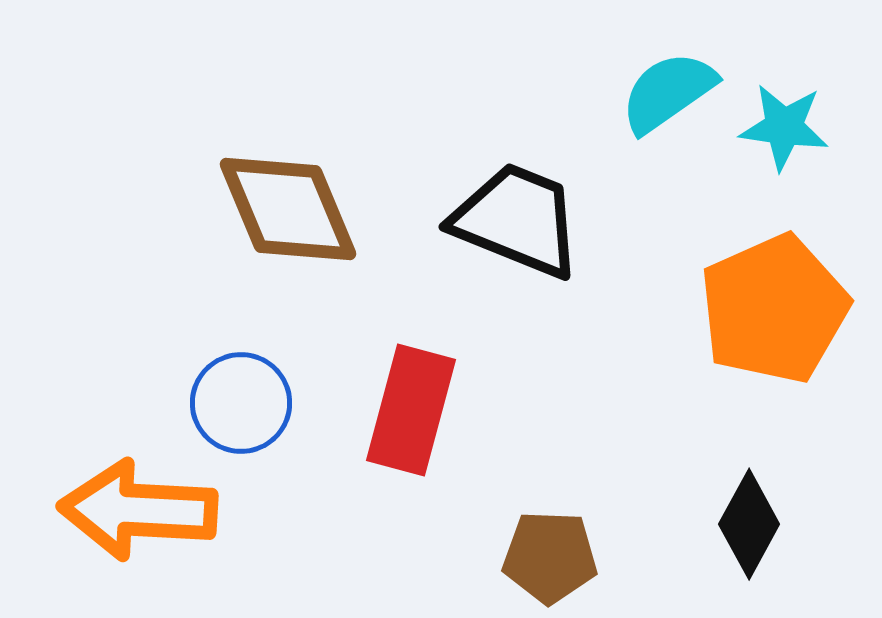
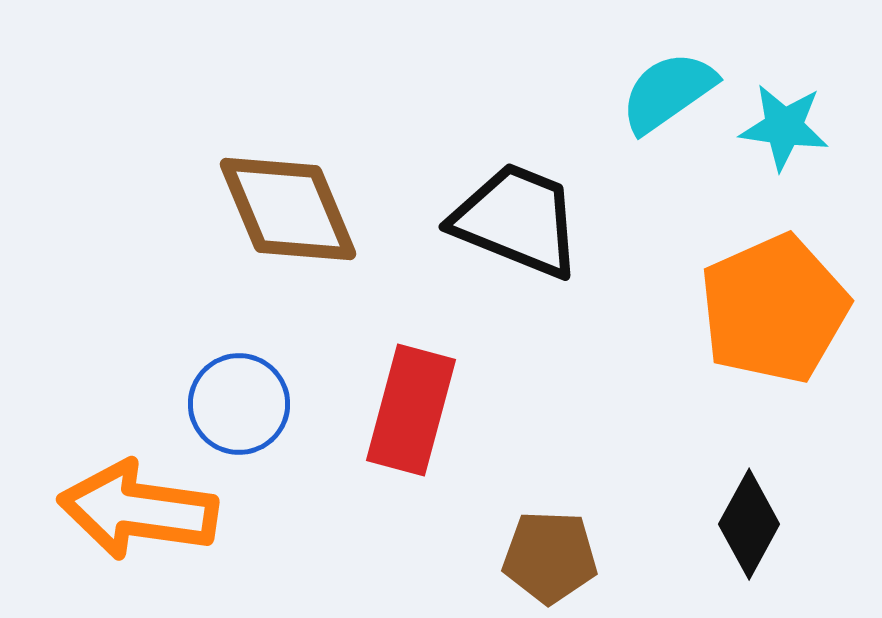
blue circle: moved 2 px left, 1 px down
orange arrow: rotated 5 degrees clockwise
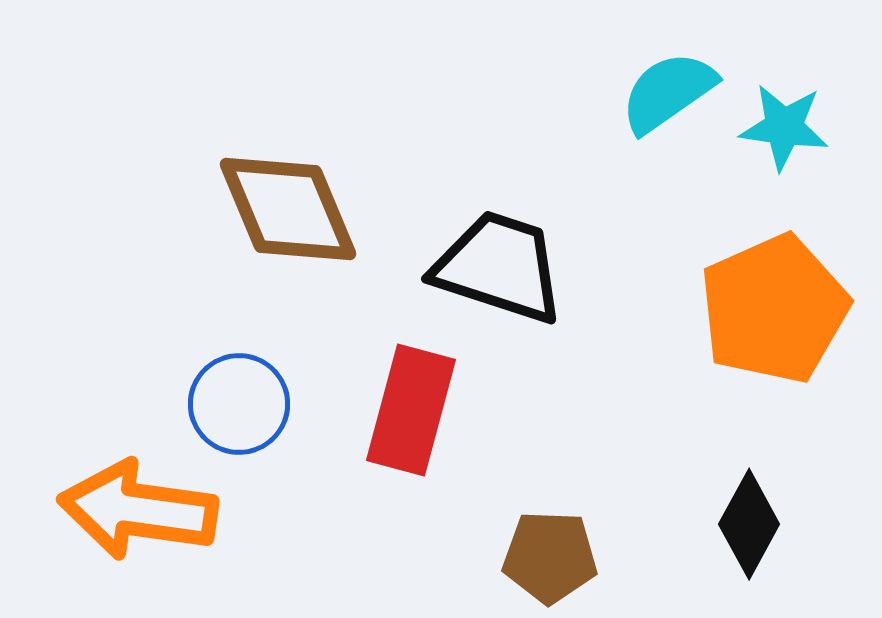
black trapezoid: moved 18 px left, 47 px down; rotated 4 degrees counterclockwise
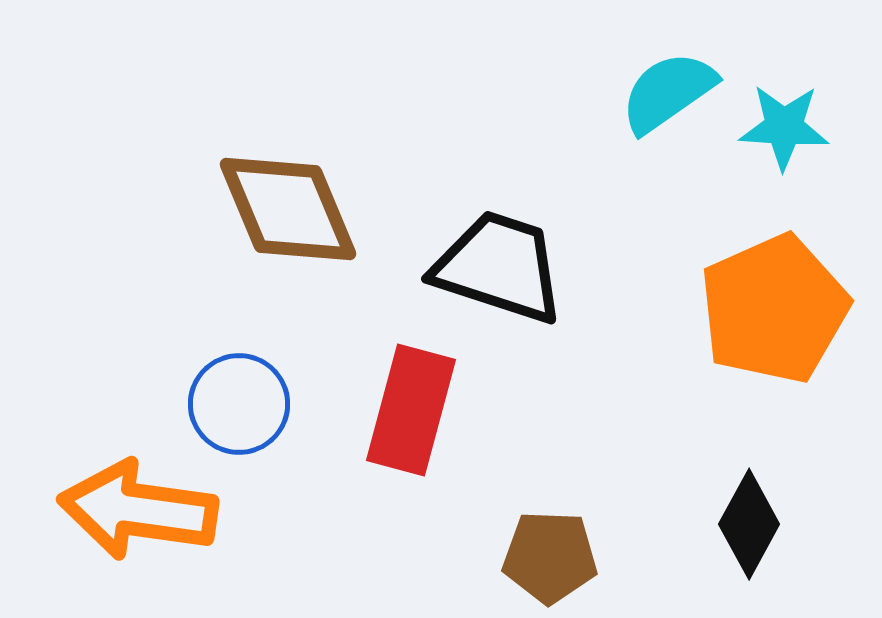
cyan star: rotated 4 degrees counterclockwise
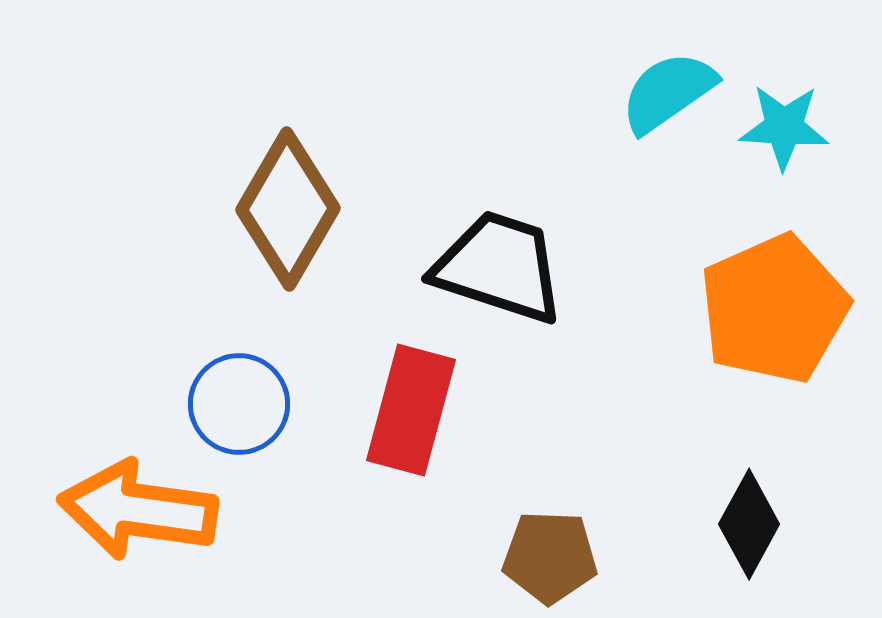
brown diamond: rotated 53 degrees clockwise
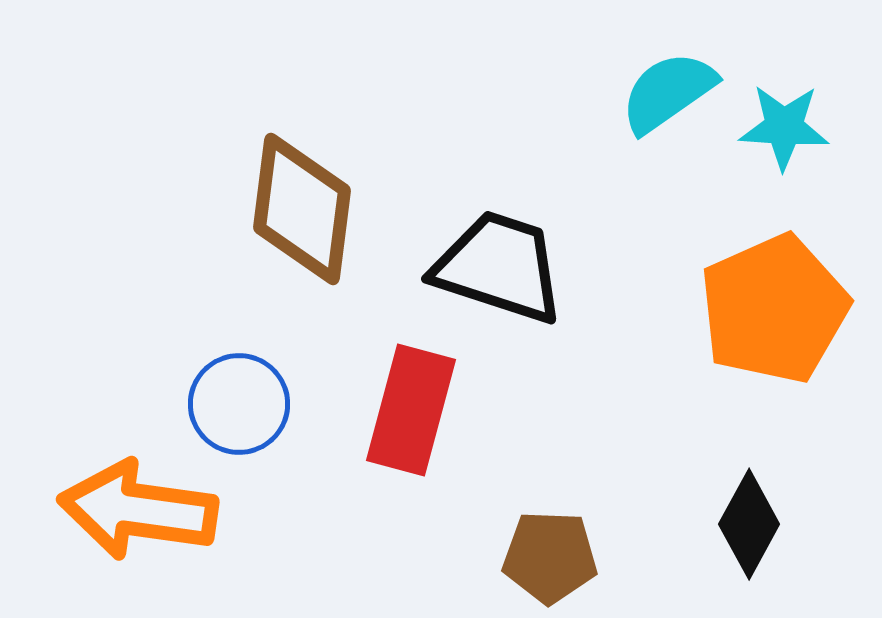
brown diamond: moved 14 px right; rotated 23 degrees counterclockwise
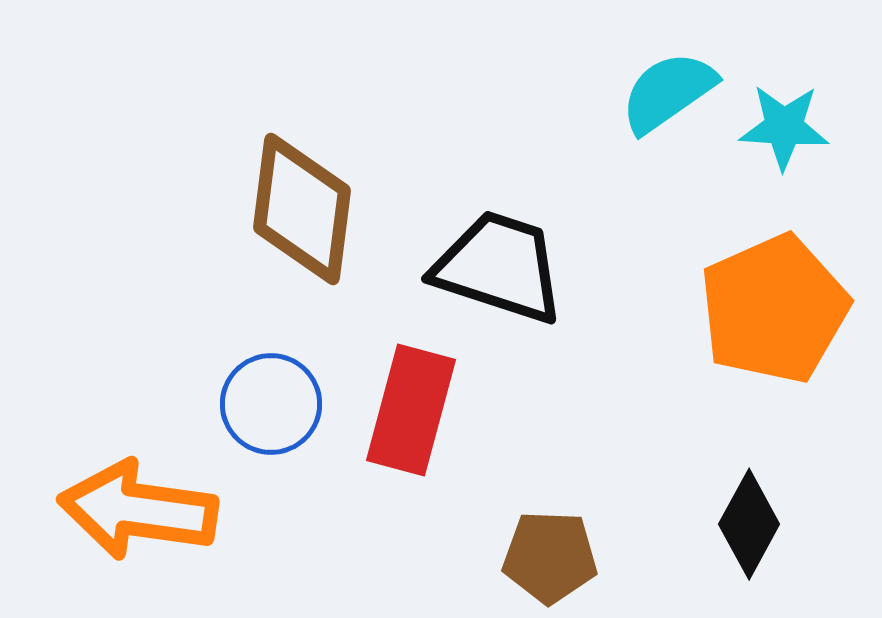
blue circle: moved 32 px right
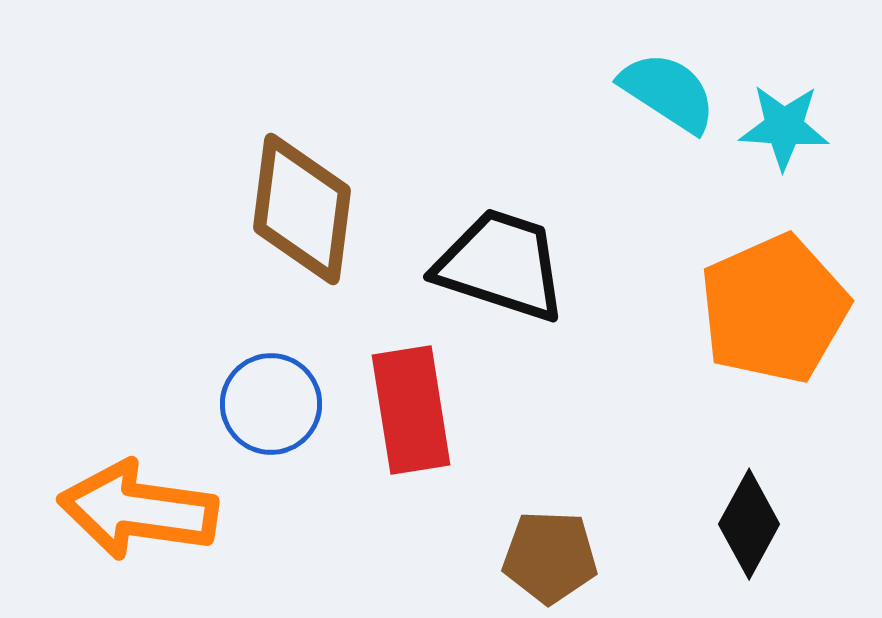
cyan semicircle: rotated 68 degrees clockwise
black trapezoid: moved 2 px right, 2 px up
red rectangle: rotated 24 degrees counterclockwise
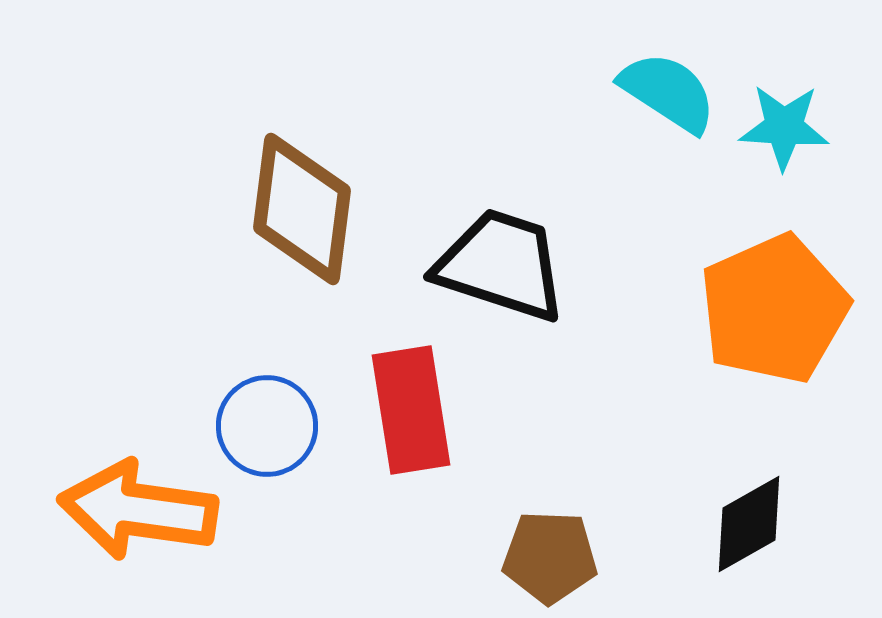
blue circle: moved 4 px left, 22 px down
black diamond: rotated 32 degrees clockwise
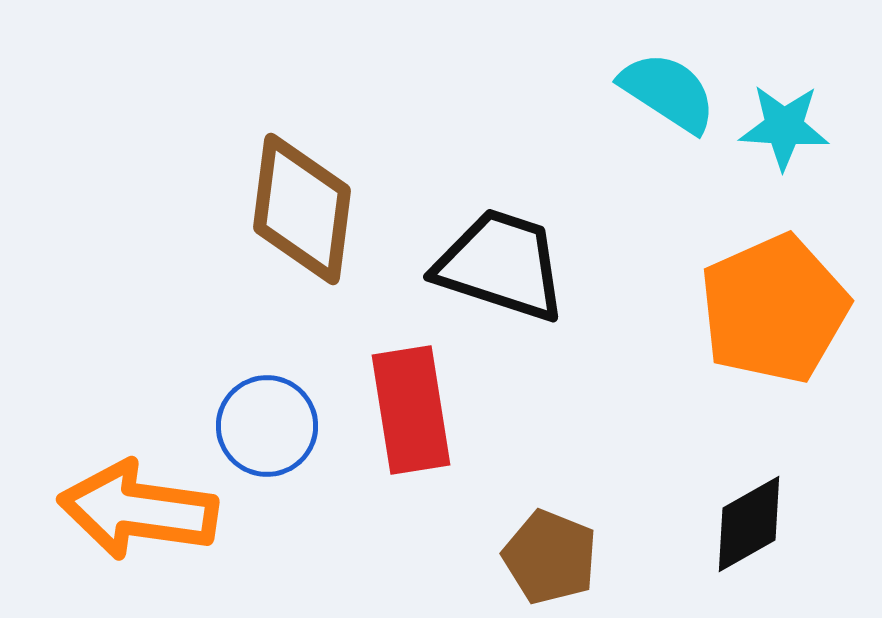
brown pentagon: rotated 20 degrees clockwise
